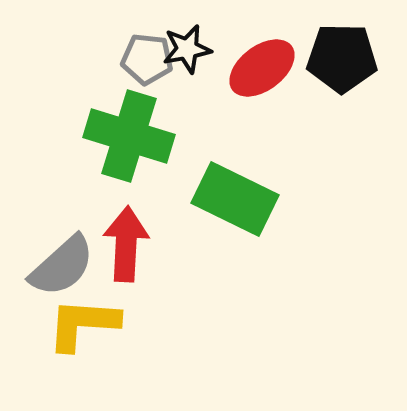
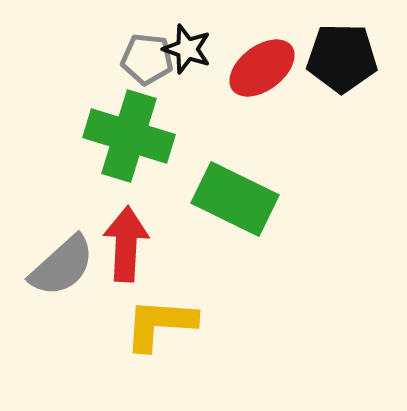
black star: rotated 30 degrees clockwise
yellow L-shape: moved 77 px right
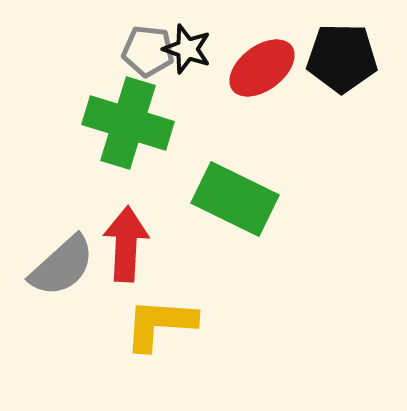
gray pentagon: moved 1 px right, 8 px up
green cross: moved 1 px left, 13 px up
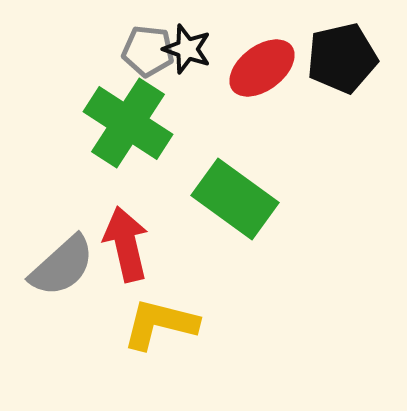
black pentagon: rotated 14 degrees counterclockwise
green cross: rotated 16 degrees clockwise
green rectangle: rotated 10 degrees clockwise
red arrow: rotated 16 degrees counterclockwise
yellow L-shape: rotated 10 degrees clockwise
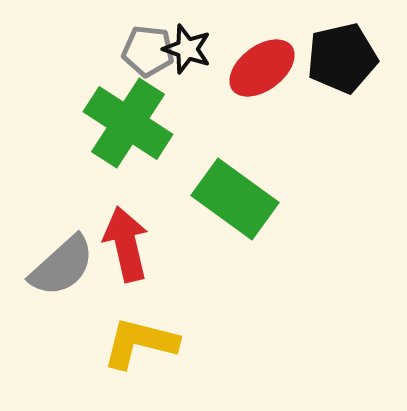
yellow L-shape: moved 20 px left, 19 px down
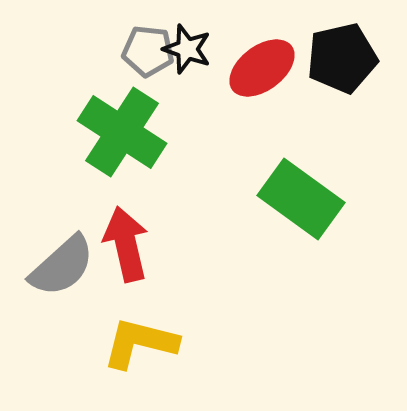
green cross: moved 6 px left, 9 px down
green rectangle: moved 66 px right
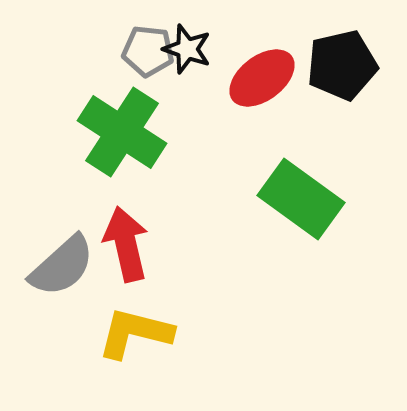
black pentagon: moved 7 px down
red ellipse: moved 10 px down
yellow L-shape: moved 5 px left, 10 px up
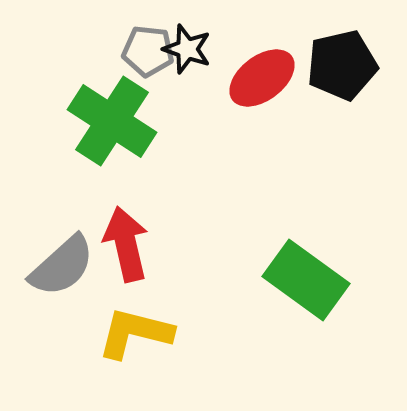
green cross: moved 10 px left, 11 px up
green rectangle: moved 5 px right, 81 px down
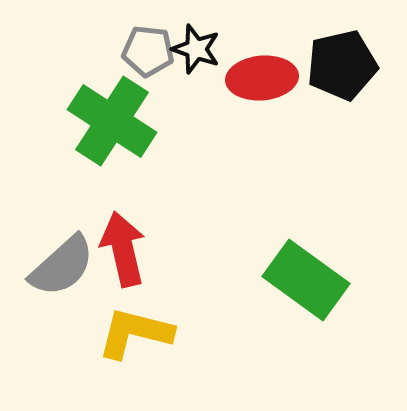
black star: moved 9 px right
red ellipse: rotated 32 degrees clockwise
red arrow: moved 3 px left, 5 px down
